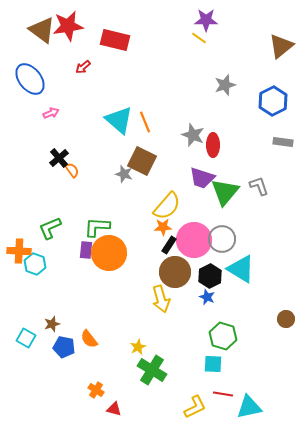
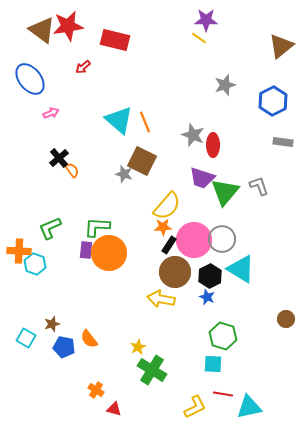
yellow arrow at (161, 299): rotated 116 degrees clockwise
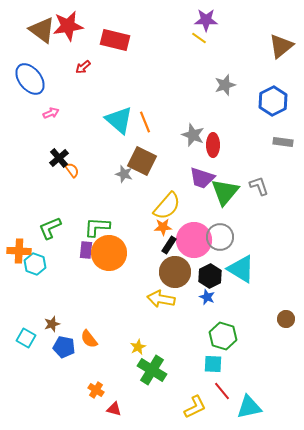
gray circle at (222, 239): moved 2 px left, 2 px up
red line at (223, 394): moved 1 px left, 3 px up; rotated 42 degrees clockwise
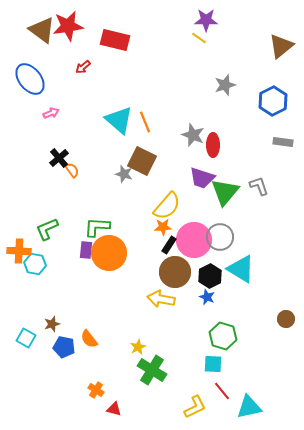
green L-shape at (50, 228): moved 3 px left, 1 px down
cyan hexagon at (35, 264): rotated 10 degrees counterclockwise
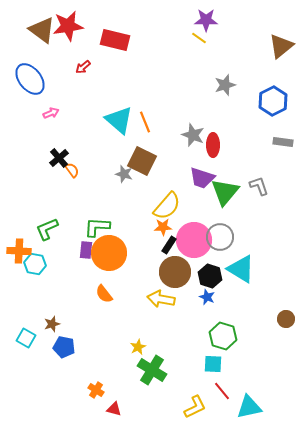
black hexagon at (210, 276): rotated 15 degrees counterclockwise
orange semicircle at (89, 339): moved 15 px right, 45 px up
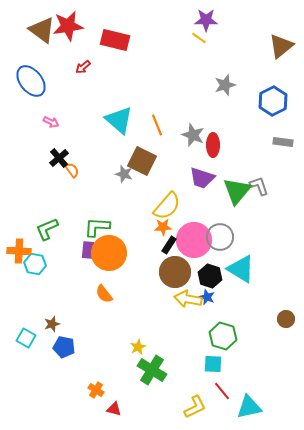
blue ellipse at (30, 79): moved 1 px right, 2 px down
pink arrow at (51, 113): moved 9 px down; rotated 49 degrees clockwise
orange line at (145, 122): moved 12 px right, 3 px down
green triangle at (225, 192): moved 12 px right, 1 px up
purple rectangle at (86, 250): moved 2 px right
yellow arrow at (161, 299): moved 27 px right
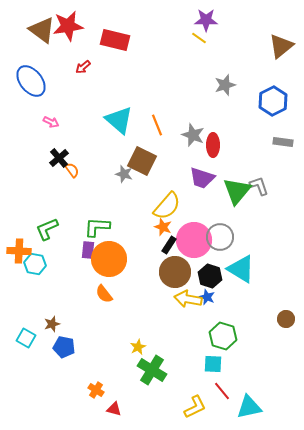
orange star at (163, 227): rotated 24 degrees clockwise
orange circle at (109, 253): moved 6 px down
